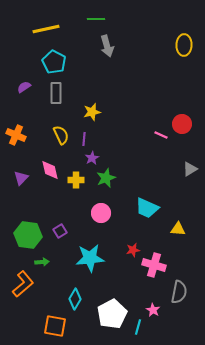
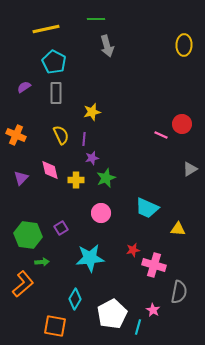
purple star: rotated 16 degrees clockwise
purple square: moved 1 px right, 3 px up
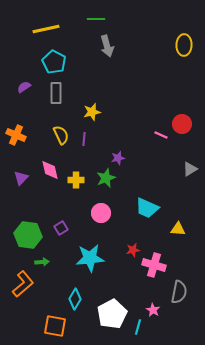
purple star: moved 26 px right
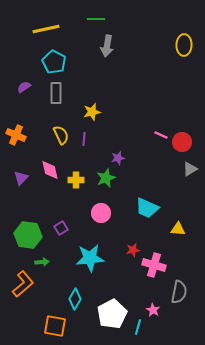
gray arrow: rotated 25 degrees clockwise
red circle: moved 18 px down
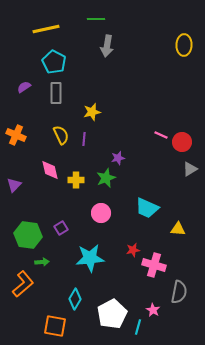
purple triangle: moved 7 px left, 7 px down
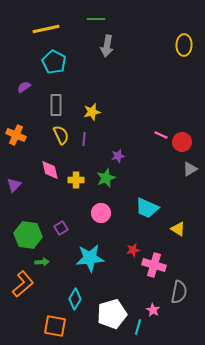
gray rectangle: moved 12 px down
purple star: moved 2 px up
yellow triangle: rotated 28 degrees clockwise
white pentagon: rotated 12 degrees clockwise
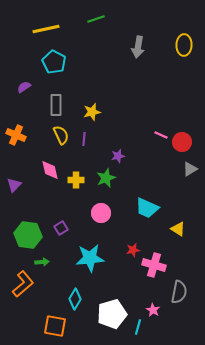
green line: rotated 18 degrees counterclockwise
gray arrow: moved 31 px right, 1 px down
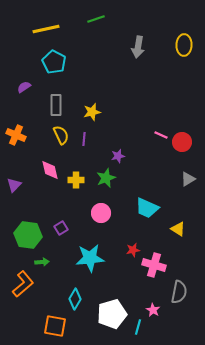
gray triangle: moved 2 px left, 10 px down
